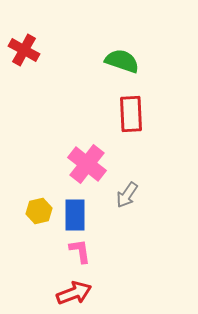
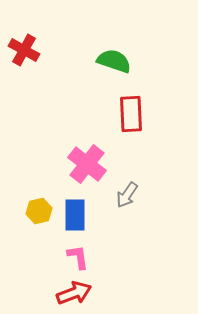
green semicircle: moved 8 px left
pink L-shape: moved 2 px left, 6 px down
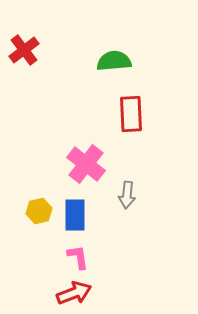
red cross: rotated 24 degrees clockwise
green semicircle: rotated 24 degrees counterclockwise
pink cross: moved 1 px left
gray arrow: rotated 28 degrees counterclockwise
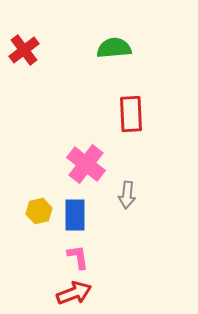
green semicircle: moved 13 px up
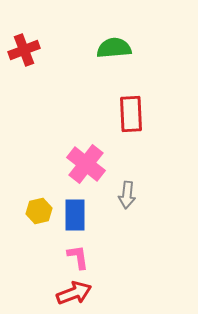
red cross: rotated 16 degrees clockwise
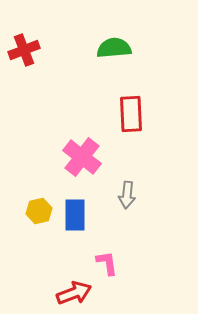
pink cross: moved 4 px left, 7 px up
pink L-shape: moved 29 px right, 6 px down
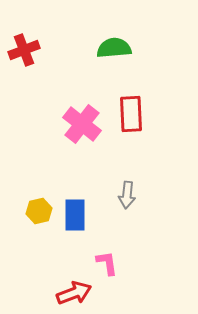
pink cross: moved 33 px up
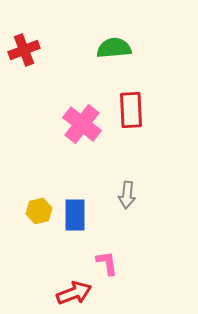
red rectangle: moved 4 px up
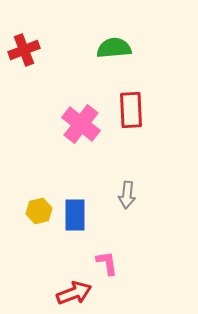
pink cross: moved 1 px left
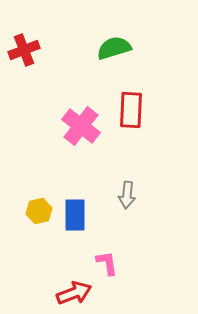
green semicircle: rotated 12 degrees counterclockwise
red rectangle: rotated 6 degrees clockwise
pink cross: moved 2 px down
